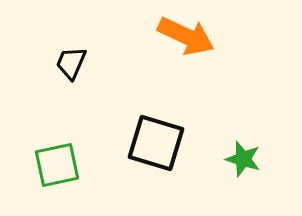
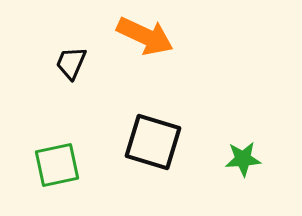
orange arrow: moved 41 px left
black square: moved 3 px left, 1 px up
green star: rotated 21 degrees counterclockwise
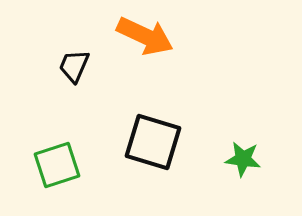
black trapezoid: moved 3 px right, 3 px down
green star: rotated 12 degrees clockwise
green square: rotated 6 degrees counterclockwise
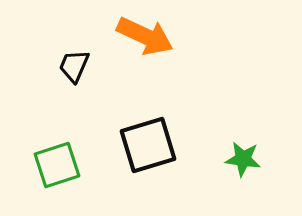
black square: moved 5 px left, 3 px down; rotated 34 degrees counterclockwise
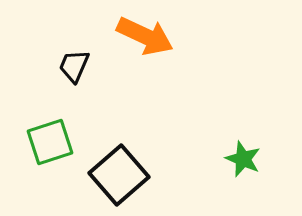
black square: moved 29 px left, 30 px down; rotated 24 degrees counterclockwise
green star: rotated 15 degrees clockwise
green square: moved 7 px left, 23 px up
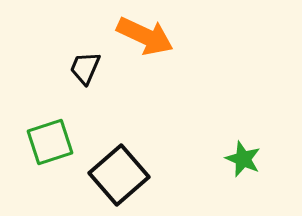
black trapezoid: moved 11 px right, 2 px down
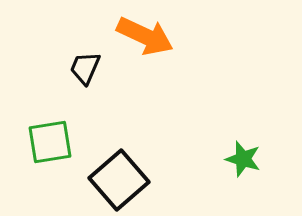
green square: rotated 9 degrees clockwise
green star: rotated 6 degrees counterclockwise
black square: moved 5 px down
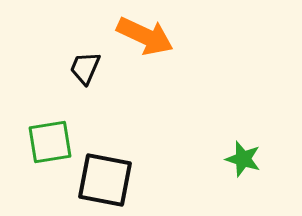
black square: moved 14 px left; rotated 38 degrees counterclockwise
